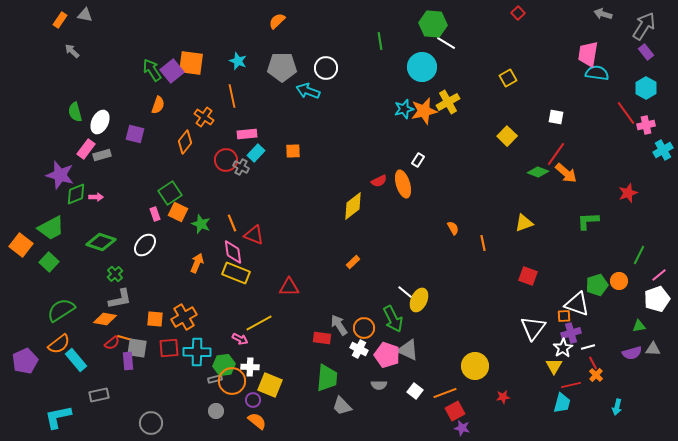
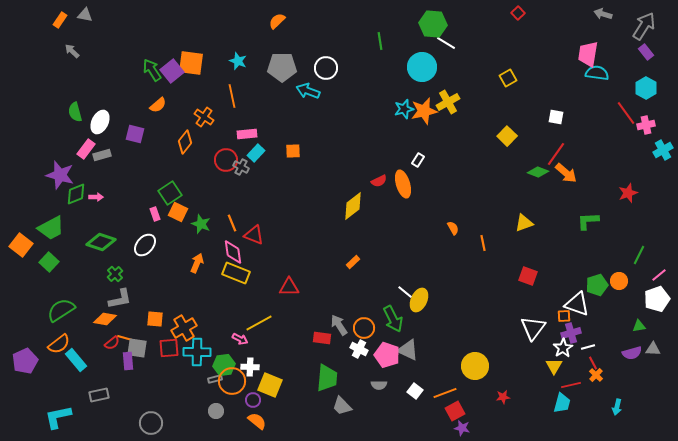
orange semicircle at (158, 105): rotated 30 degrees clockwise
orange cross at (184, 317): moved 11 px down
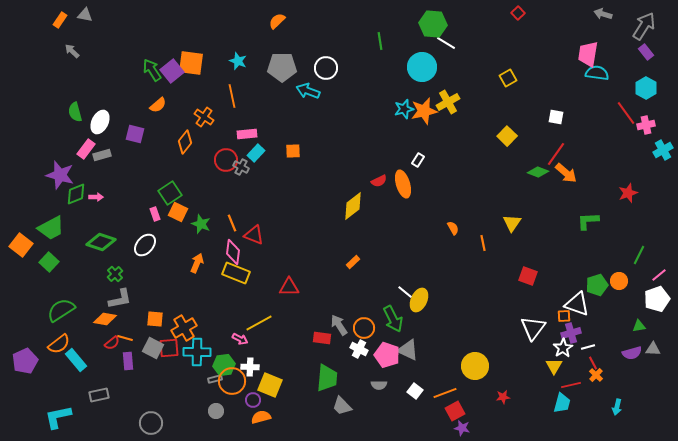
yellow triangle at (524, 223): moved 12 px left; rotated 36 degrees counterclockwise
pink diamond at (233, 252): rotated 15 degrees clockwise
gray square at (137, 348): moved 16 px right; rotated 20 degrees clockwise
orange semicircle at (257, 421): moved 4 px right, 4 px up; rotated 54 degrees counterclockwise
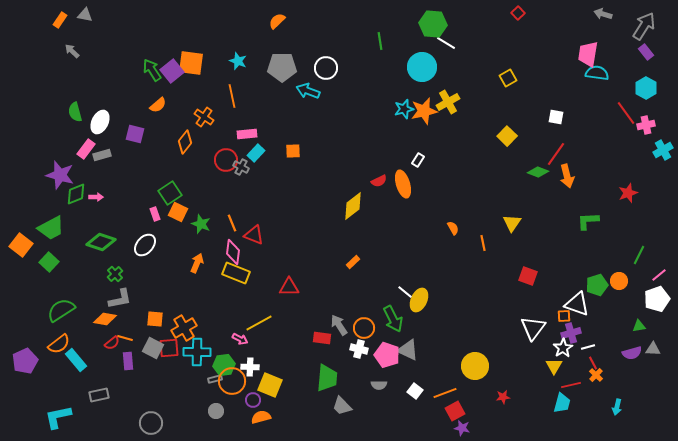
orange arrow at (566, 173): moved 1 px right, 3 px down; rotated 35 degrees clockwise
white cross at (359, 349): rotated 12 degrees counterclockwise
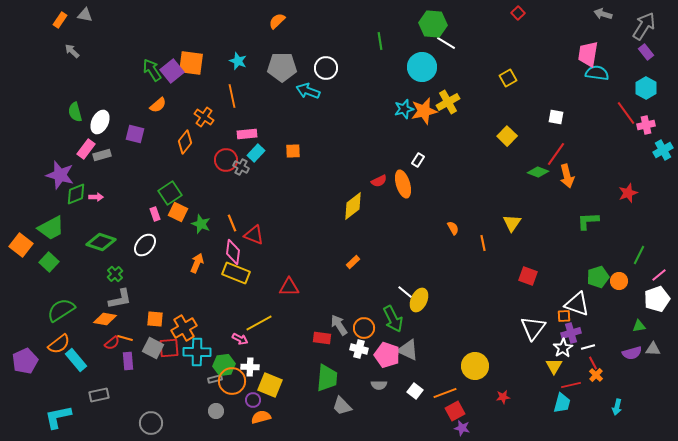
green pentagon at (597, 285): moved 1 px right, 8 px up
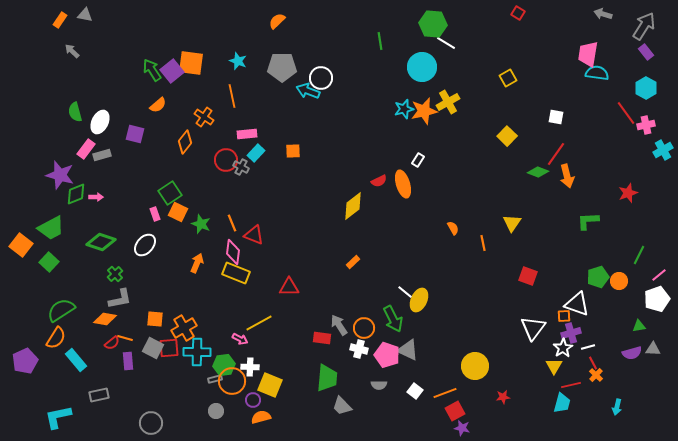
red square at (518, 13): rotated 16 degrees counterclockwise
white circle at (326, 68): moved 5 px left, 10 px down
orange semicircle at (59, 344): moved 3 px left, 6 px up; rotated 20 degrees counterclockwise
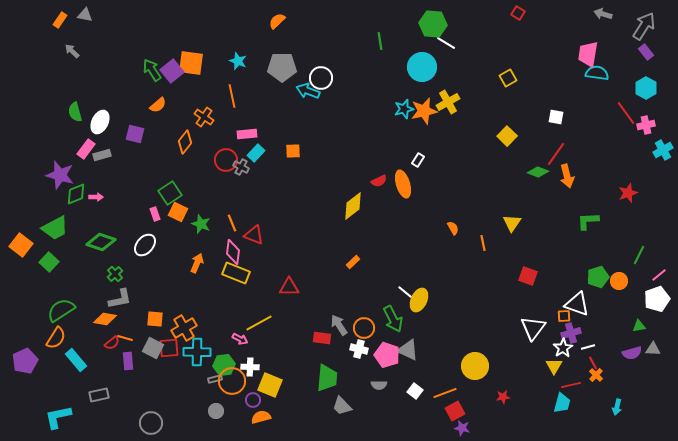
green trapezoid at (51, 228): moved 4 px right
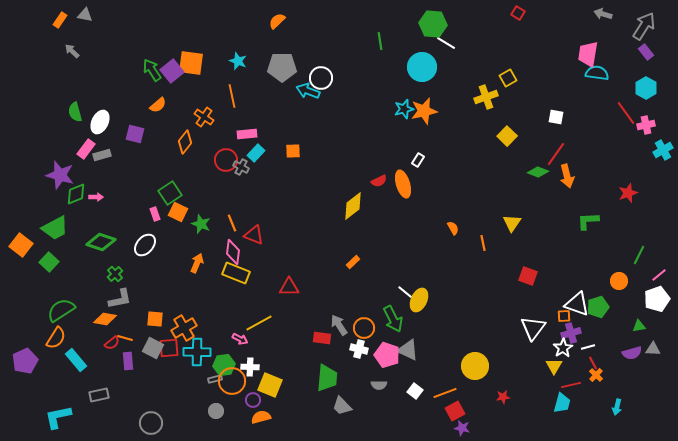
yellow cross at (448, 102): moved 38 px right, 5 px up; rotated 10 degrees clockwise
green pentagon at (598, 277): moved 30 px down
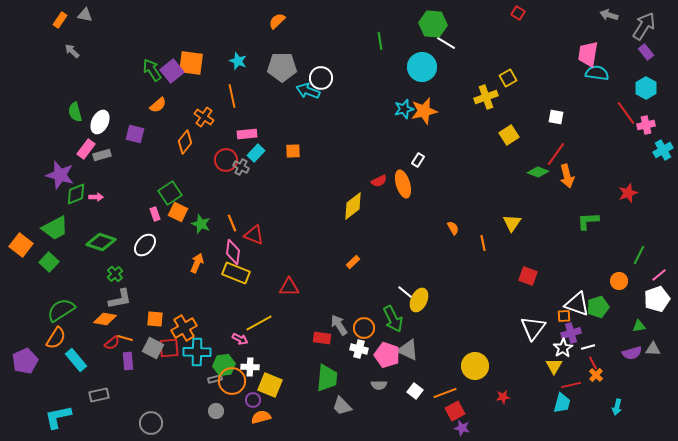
gray arrow at (603, 14): moved 6 px right, 1 px down
yellow square at (507, 136): moved 2 px right, 1 px up; rotated 12 degrees clockwise
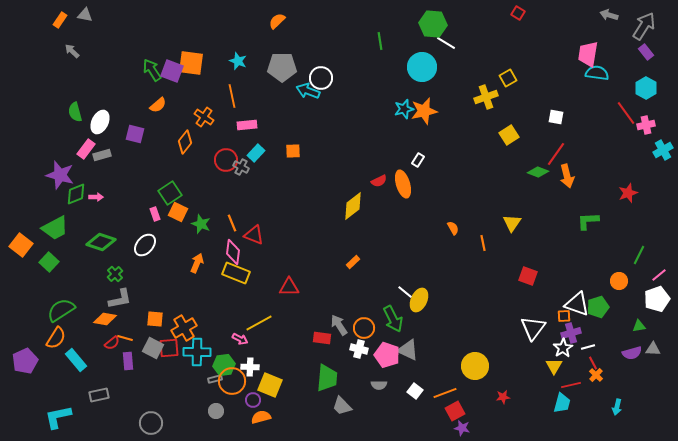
purple square at (172, 71): rotated 30 degrees counterclockwise
pink rectangle at (247, 134): moved 9 px up
